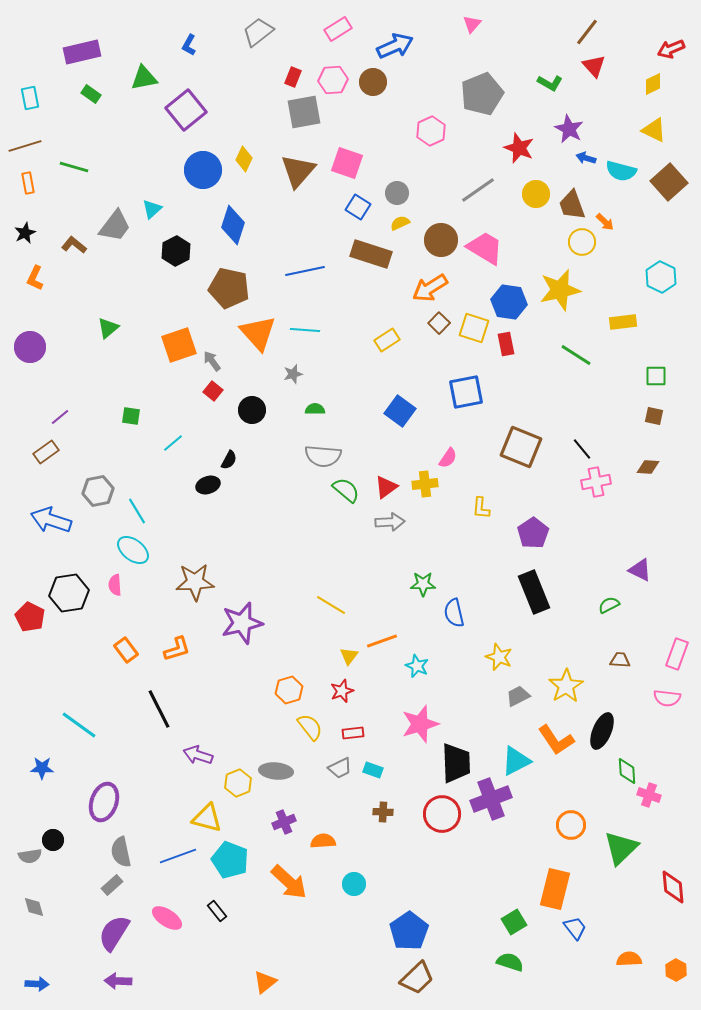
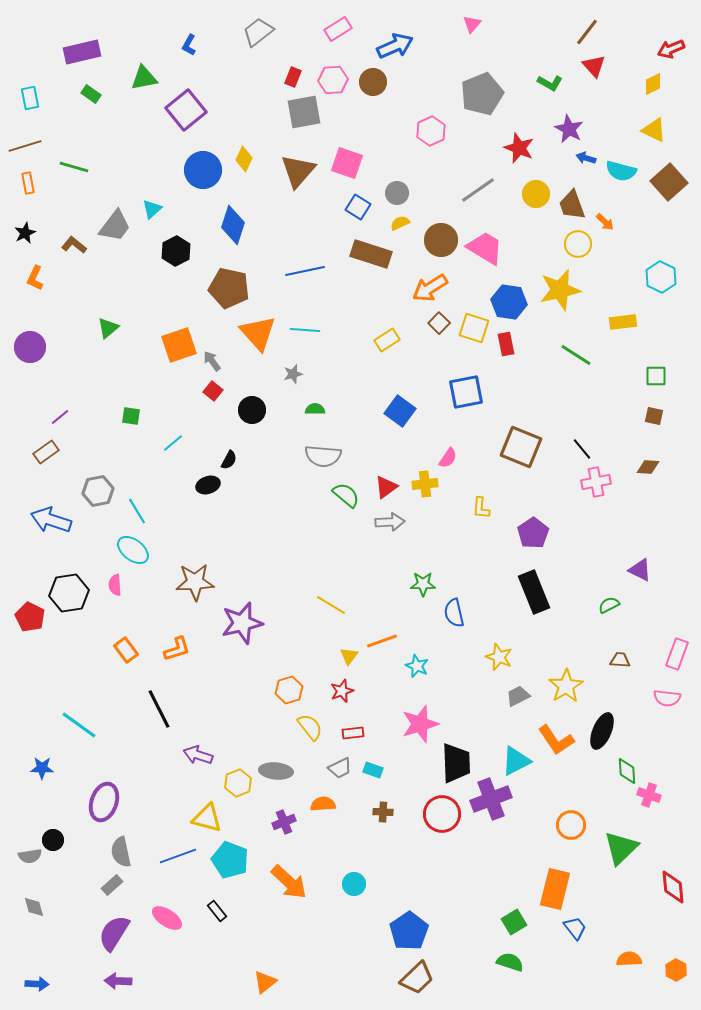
yellow circle at (582, 242): moved 4 px left, 2 px down
green semicircle at (346, 490): moved 5 px down
orange semicircle at (323, 841): moved 37 px up
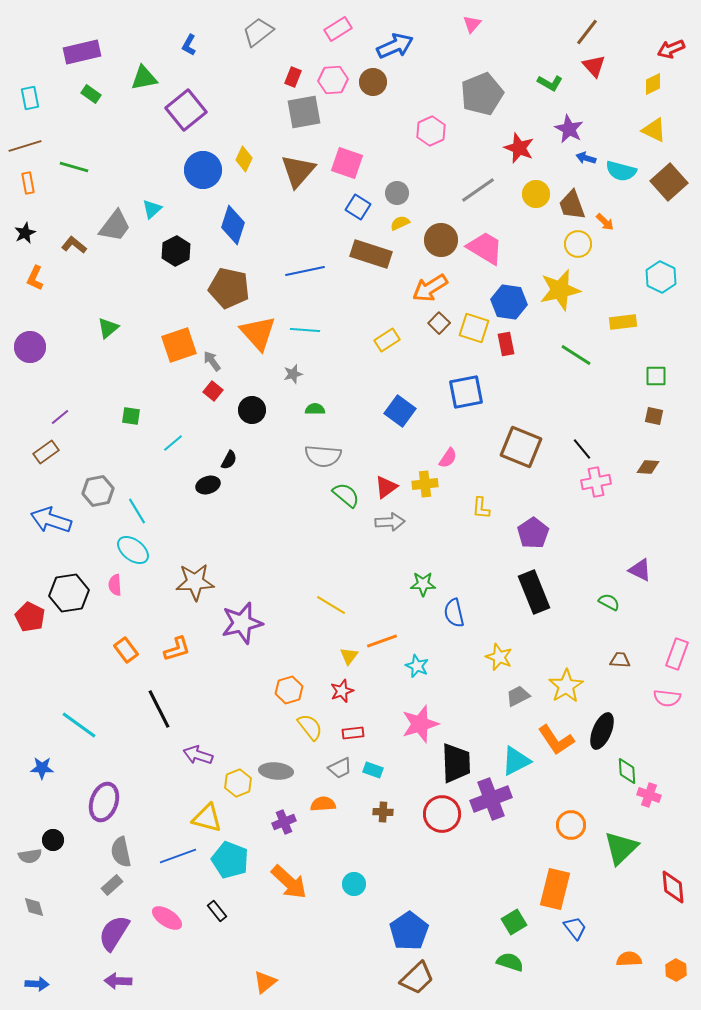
green semicircle at (609, 605): moved 3 px up; rotated 55 degrees clockwise
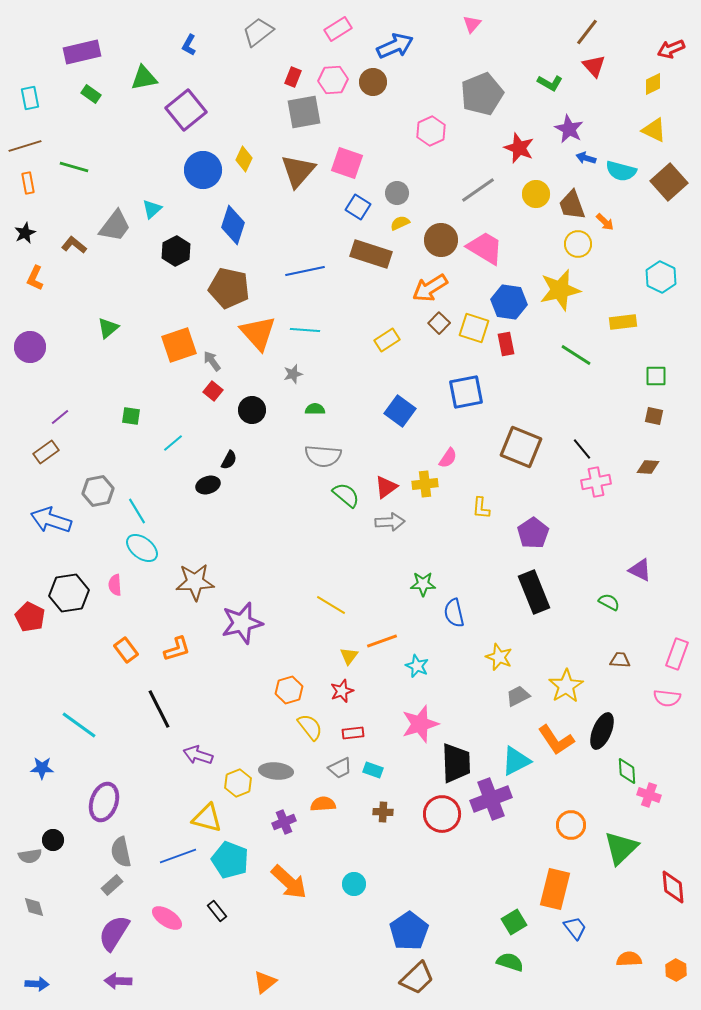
cyan ellipse at (133, 550): moved 9 px right, 2 px up
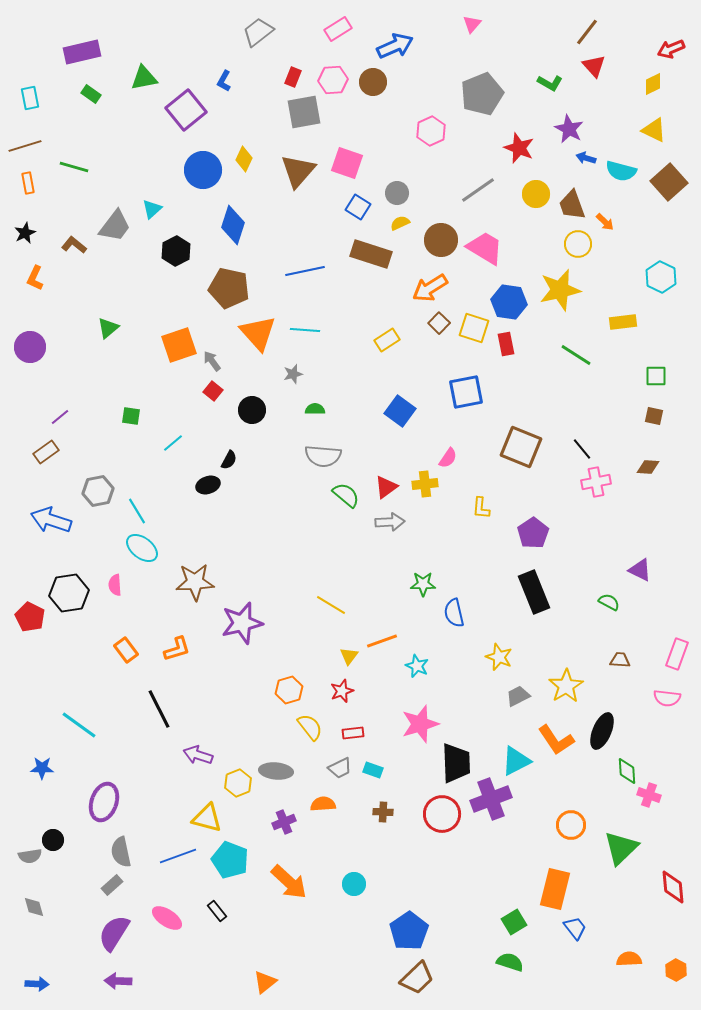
blue L-shape at (189, 45): moved 35 px right, 36 px down
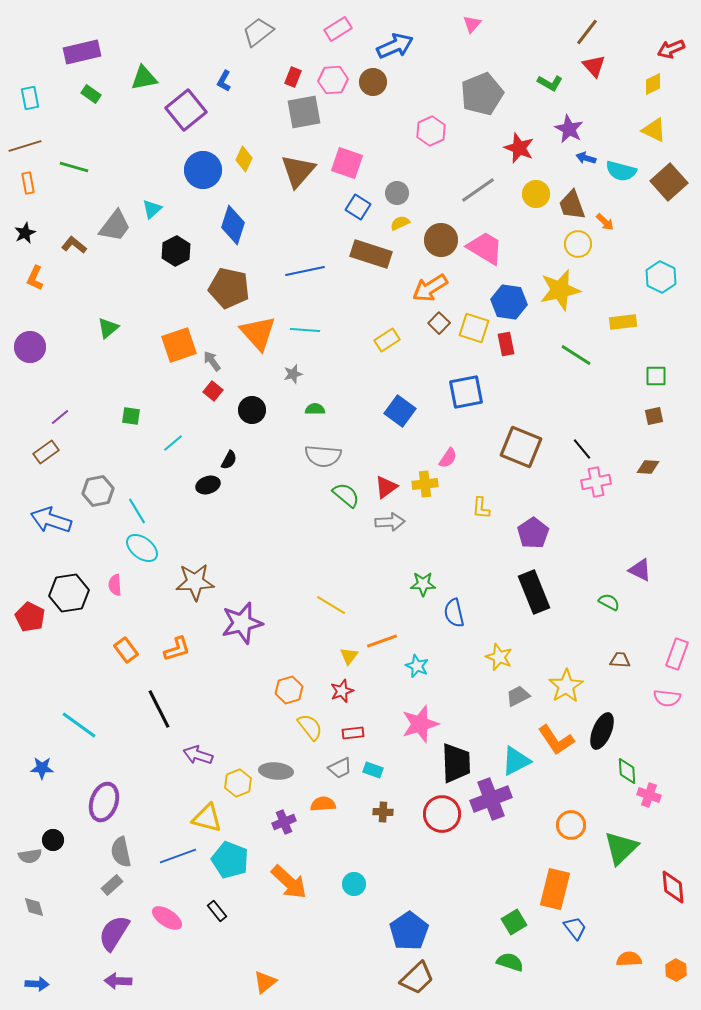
brown square at (654, 416): rotated 24 degrees counterclockwise
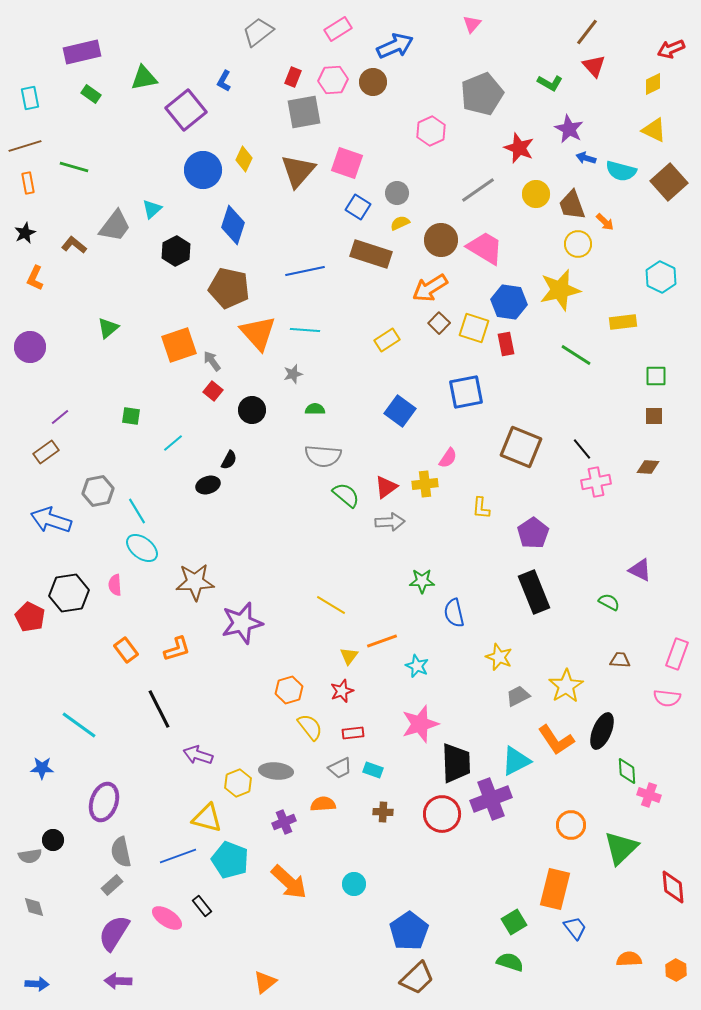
brown square at (654, 416): rotated 12 degrees clockwise
green star at (423, 584): moved 1 px left, 3 px up
black rectangle at (217, 911): moved 15 px left, 5 px up
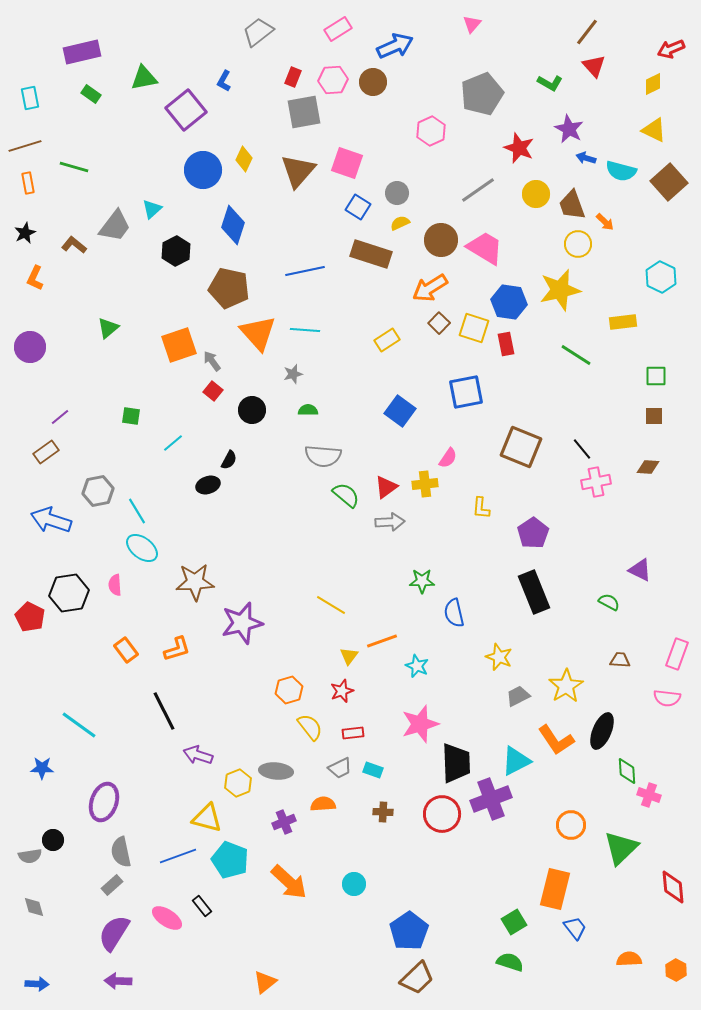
green semicircle at (315, 409): moved 7 px left, 1 px down
black line at (159, 709): moved 5 px right, 2 px down
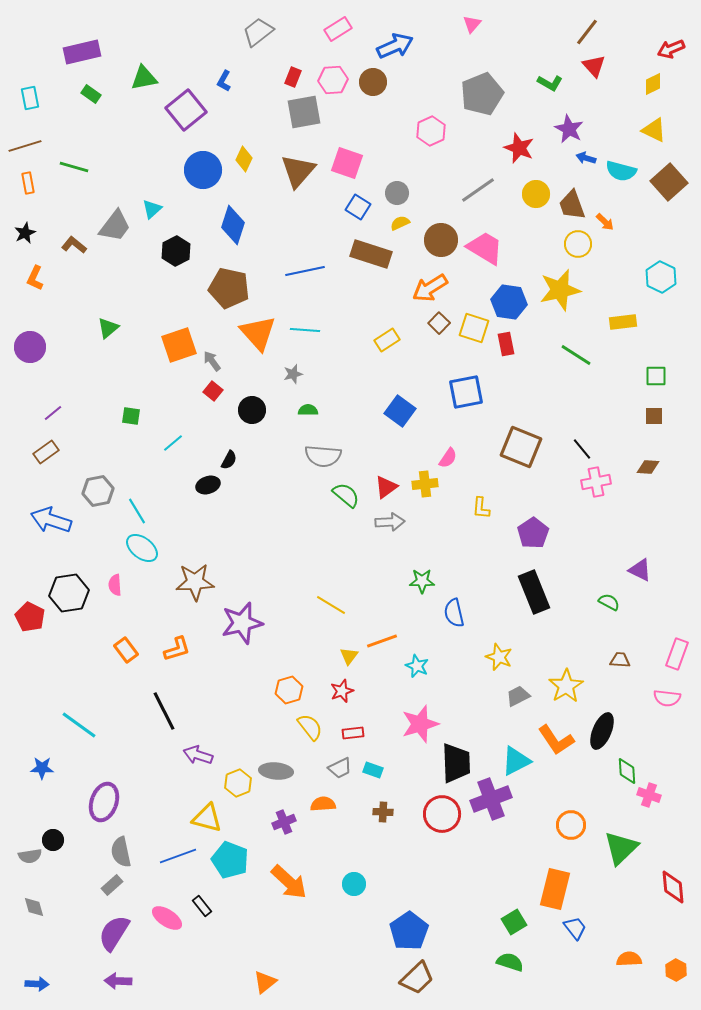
purple line at (60, 417): moved 7 px left, 4 px up
